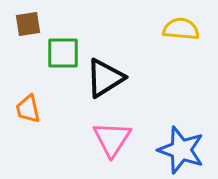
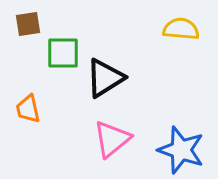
pink triangle: rotated 18 degrees clockwise
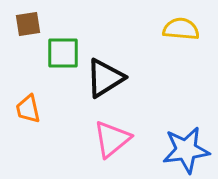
blue star: moved 5 px right; rotated 27 degrees counterclockwise
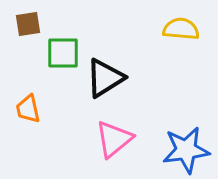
pink triangle: moved 2 px right
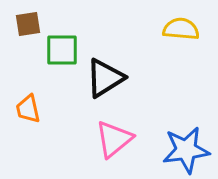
green square: moved 1 px left, 3 px up
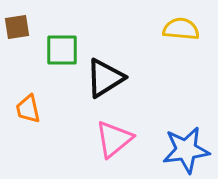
brown square: moved 11 px left, 3 px down
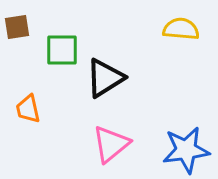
pink triangle: moved 3 px left, 5 px down
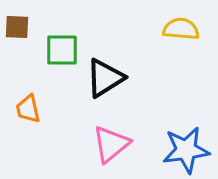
brown square: rotated 12 degrees clockwise
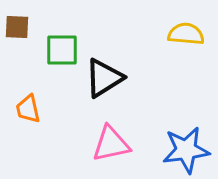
yellow semicircle: moved 5 px right, 5 px down
black triangle: moved 1 px left
pink triangle: rotated 27 degrees clockwise
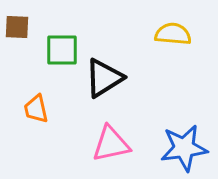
yellow semicircle: moved 13 px left
orange trapezoid: moved 8 px right
blue star: moved 2 px left, 2 px up
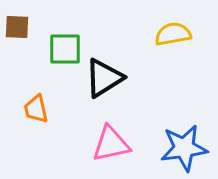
yellow semicircle: rotated 15 degrees counterclockwise
green square: moved 3 px right, 1 px up
